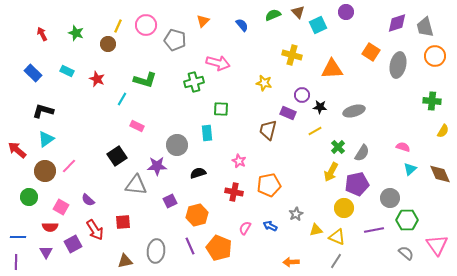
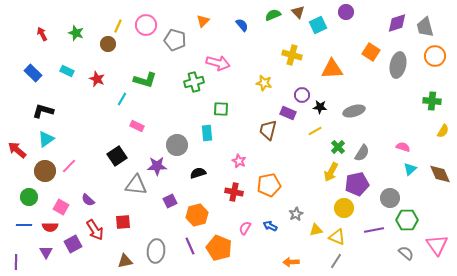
blue line at (18, 237): moved 6 px right, 12 px up
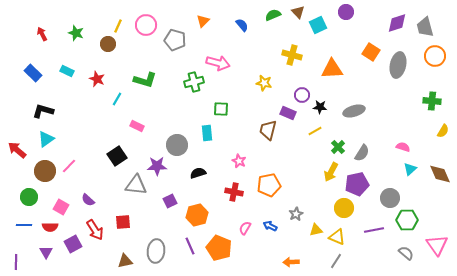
cyan line at (122, 99): moved 5 px left
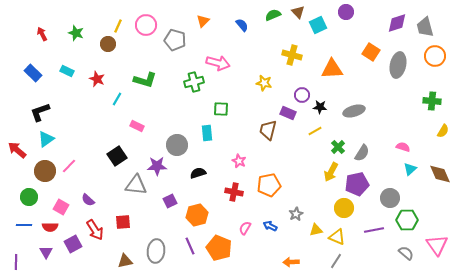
black L-shape at (43, 111): moved 3 px left, 1 px down; rotated 35 degrees counterclockwise
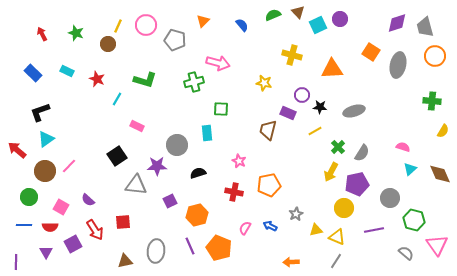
purple circle at (346, 12): moved 6 px left, 7 px down
green hexagon at (407, 220): moved 7 px right; rotated 15 degrees clockwise
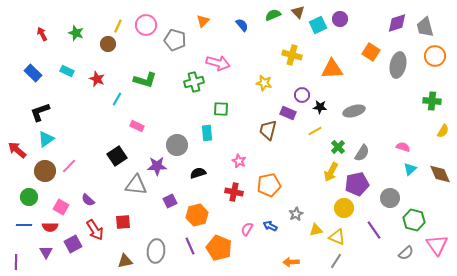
pink semicircle at (245, 228): moved 2 px right, 1 px down
purple line at (374, 230): rotated 66 degrees clockwise
gray semicircle at (406, 253): rotated 98 degrees clockwise
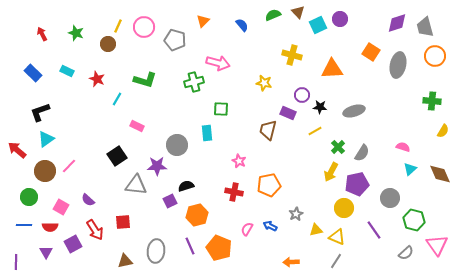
pink circle at (146, 25): moved 2 px left, 2 px down
black semicircle at (198, 173): moved 12 px left, 13 px down
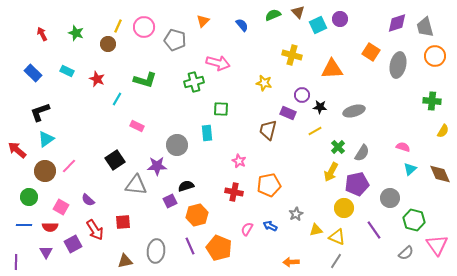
black square at (117, 156): moved 2 px left, 4 px down
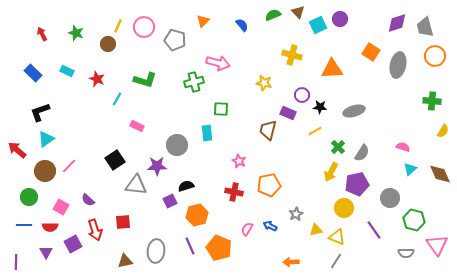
red arrow at (95, 230): rotated 15 degrees clockwise
gray semicircle at (406, 253): rotated 42 degrees clockwise
